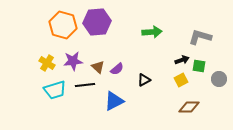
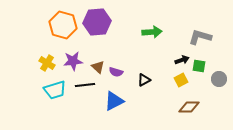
purple semicircle: moved 1 px left, 3 px down; rotated 56 degrees clockwise
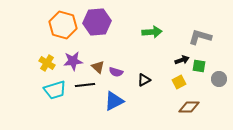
yellow square: moved 2 px left, 2 px down
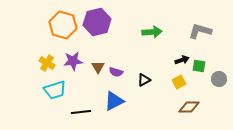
purple hexagon: rotated 8 degrees counterclockwise
gray L-shape: moved 6 px up
brown triangle: rotated 16 degrees clockwise
black line: moved 4 px left, 27 px down
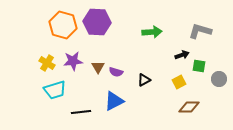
purple hexagon: rotated 16 degrees clockwise
black arrow: moved 5 px up
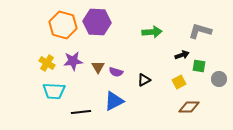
cyan trapezoid: moved 1 px left, 1 px down; rotated 20 degrees clockwise
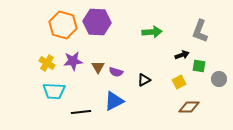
gray L-shape: rotated 85 degrees counterclockwise
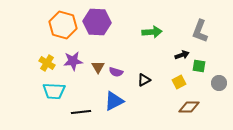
gray circle: moved 4 px down
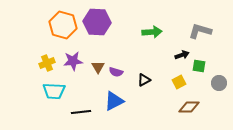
gray L-shape: rotated 85 degrees clockwise
yellow cross: rotated 35 degrees clockwise
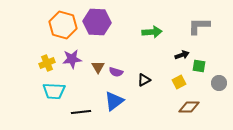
gray L-shape: moved 1 px left, 5 px up; rotated 15 degrees counterclockwise
purple star: moved 1 px left, 2 px up
blue triangle: rotated 10 degrees counterclockwise
